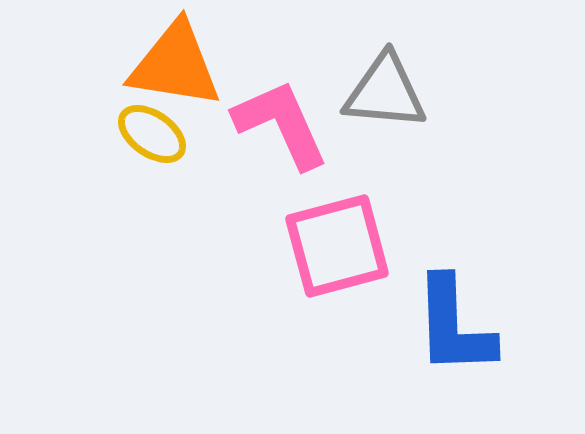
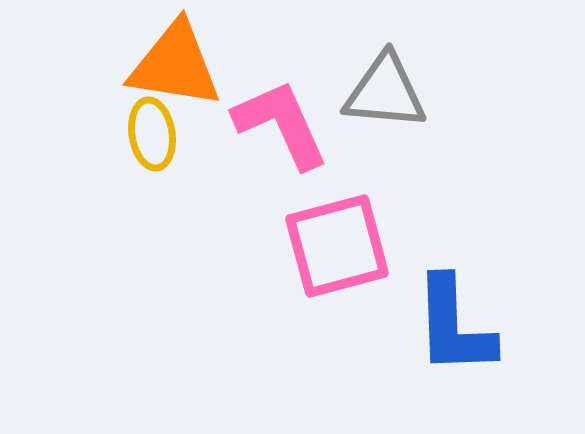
yellow ellipse: rotated 46 degrees clockwise
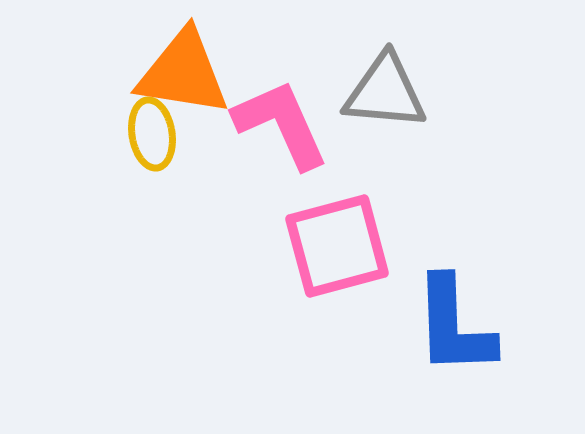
orange triangle: moved 8 px right, 8 px down
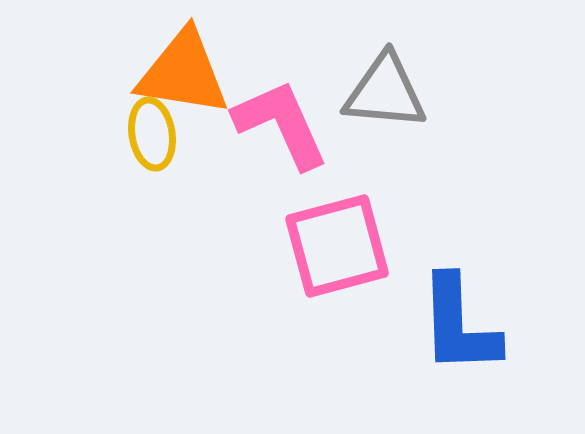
blue L-shape: moved 5 px right, 1 px up
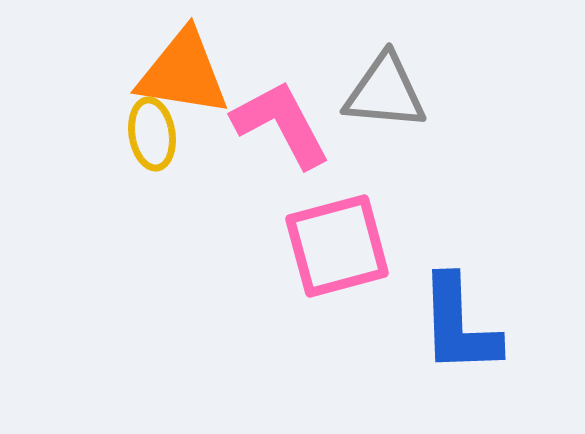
pink L-shape: rotated 4 degrees counterclockwise
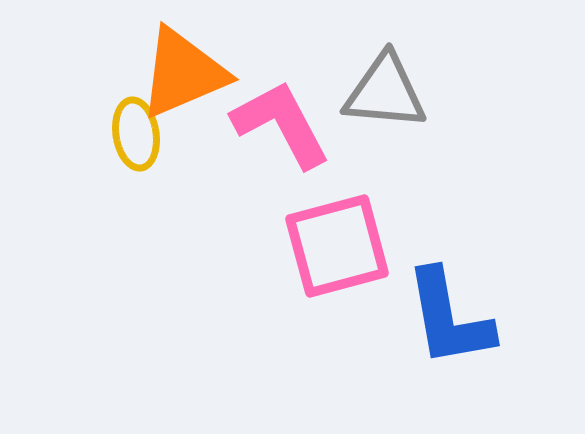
orange triangle: rotated 32 degrees counterclockwise
yellow ellipse: moved 16 px left
blue L-shape: moved 10 px left, 7 px up; rotated 8 degrees counterclockwise
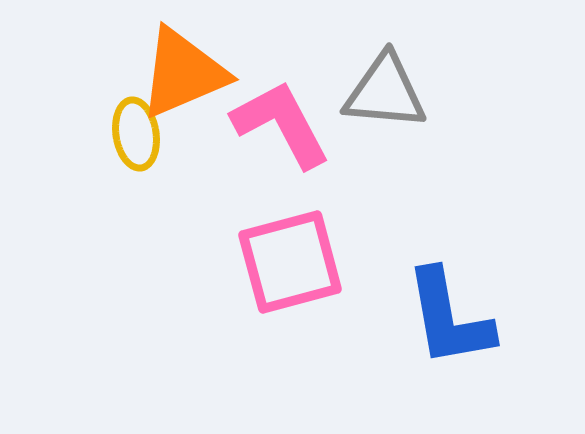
pink square: moved 47 px left, 16 px down
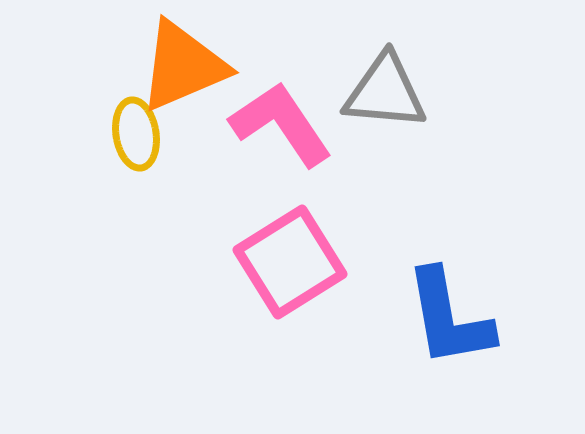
orange triangle: moved 7 px up
pink L-shape: rotated 6 degrees counterclockwise
pink square: rotated 17 degrees counterclockwise
